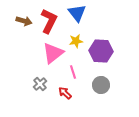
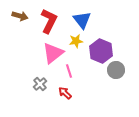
blue triangle: moved 5 px right, 7 px down
brown arrow: moved 4 px left, 5 px up
purple hexagon: rotated 20 degrees clockwise
pink line: moved 4 px left, 1 px up
gray circle: moved 15 px right, 15 px up
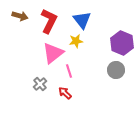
purple hexagon: moved 21 px right, 8 px up
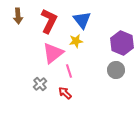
brown arrow: moved 2 px left; rotated 70 degrees clockwise
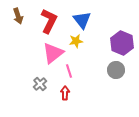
brown arrow: rotated 14 degrees counterclockwise
red arrow: rotated 48 degrees clockwise
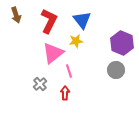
brown arrow: moved 2 px left, 1 px up
